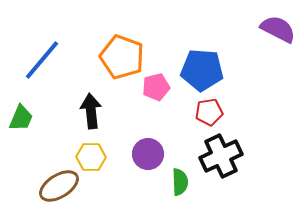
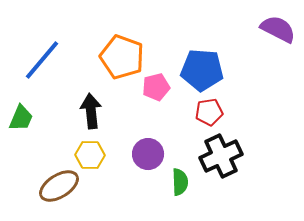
yellow hexagon: moved 1 px left, 2 px up
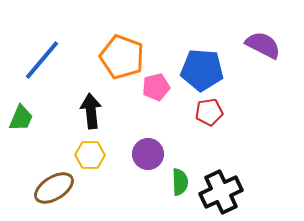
purple semicircle: moved 15 px left, 16 px down
black cross: moved 36 px down
brown ellipse: moved 5 px left, 2 px down
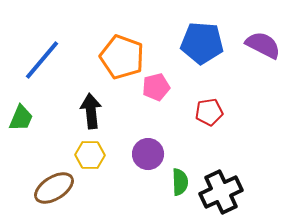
blue pentagon: moved 27 px up
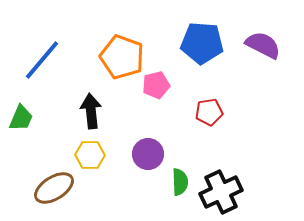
pink pentagon: moved 2 px up
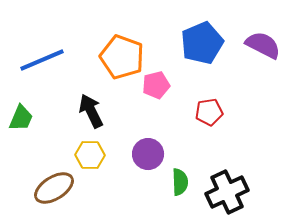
blue pentagon: rotated 27 degrees counterclockwise
blue line: rotated 27 degrees clockwise
black arrow: rotated 20 degrees counterclockwise
black cross: moved 6 px right
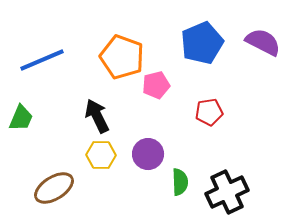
purple semicircle: moved 3 px up
black arrow: moved 6 px right, 5 px down
yellow hexagon: moved 11 px right
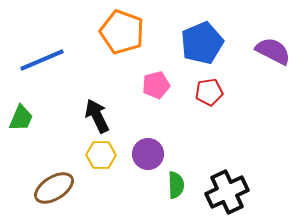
purple semicircle: moved 10 px right, 9 px down
orange pentagon: moved 25 px up
red pentagon: moved 20 px up
green semicircle: moved 4 px left, 3 px down
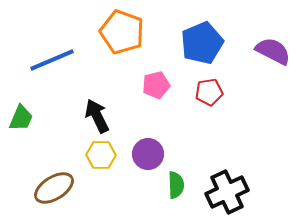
blue line: moved 10 px right
